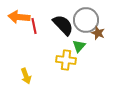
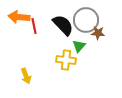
brown star: rotated 16 degrees counterclockwise
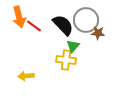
orange arrow: rotated 110 degrees counterclockwise
red line: rotated 42 degrees counterclockwise
green triangle: moved 6 px left
yellow arrow: rotated 105 degrees clockwise
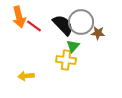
gray circle: moved 5 px left, 2 px down
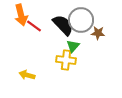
orange arrow: moved 2 px right, 2 px up
gray circle: moved 2 px up
yellow arrow: moved 1 px right, 1 px up; rotated 21 degrees clockwise
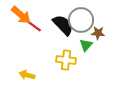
orange arrow: rotated 35 degrees counterclockwise
green triangle: moved 13 px right, 1 px up
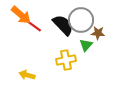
yellow cross: rotated 18 degrees counterclockwise
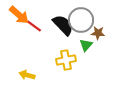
orange arrow: moved 2 px left
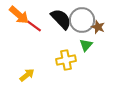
gray circle: moved 1 px right
black semicircle: moved 2 px left, 6 px up
brown star: moved 6 px up; rotated 16 degrees clockwise
yellow arrow: rotated 126 degrees clockwise
